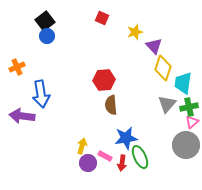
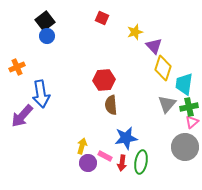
cyan trapezoid: moved 1 px right, 1 px down
purple arrow: rotated 55 degrees counterclockwise
gray circle: moved 1 px left, 2 px down
green ellipse: moved 1 px right, 5 px down; rotated 35 degrees clockwise
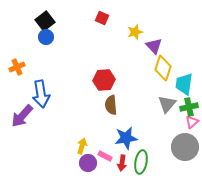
blue circle: moved 1 px left, 1 px down
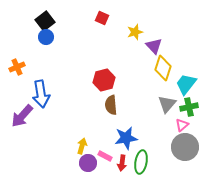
red hexagon: rotated 10 degrees counterclockwise
cyan trapezoid: moved 2 px right; rotated 30 degrees clockwise
pink triangle: moved 10 px left, 3 px down
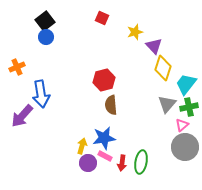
blue star: moved 22 px left
